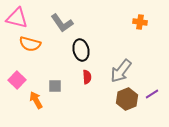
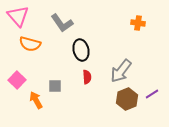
pink triangle: moved 1 px right, 2 px up; rotated 35 degrees clockwise
orange cross: moved 2 px left, 1 px down
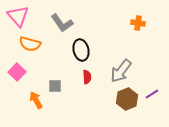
pink square: moved 8 px up
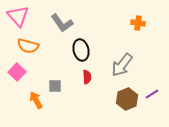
orange semicircle: moved 2 px left, 2 px down
gray arrow: moved 1 px right, 6 px up
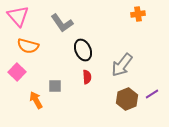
orange cross: moved 9 px up; rotated 16 degrees counterclockwise
black ellipse: moved 2 px right; rotated 10 degrees counterclockwise
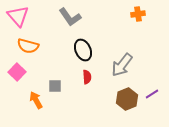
gray L-shape: moved 8 px right, 6 px up
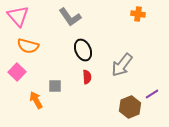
orange cross: rotated 16 degrees clockwise
brown hexagon: moved 3 px right, 8 px down
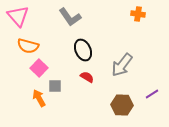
pink square: moved 22 px right, 4 px up
red semicircle: rotated 56 degrees counterclockwise
orange arrow: moved 3 px right, 2 px up
brown hexagon: moved 8 px left, 2 px up; rotated 25 degrees clockwise
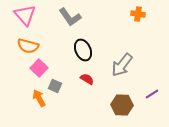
pink triangle: moved 7 px right, 1 px up
red semicircle: moved 2 px down
gray square: rotated 24 degrees clockwise
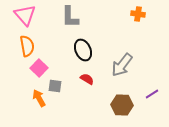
gray L-shape: rotated 35 degrees clockwise
orange semicircle: moved 1 px left; rotated 115 degrees counterclockwise
gray square: rotated 16 degrees counterclockwise
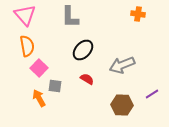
black ellipse: rotated 65 degrees clockwise
gray arrow: rotated 30 degrees clockwise
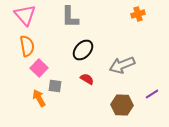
orange cross: rotated 24 degrees counterclockwise
